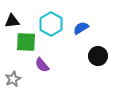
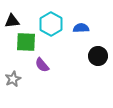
blue semicircle: rotated 28 degrees clockwise
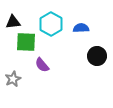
black triangle: moved 1 px right, 1 px down
black circle: moved 1 px left
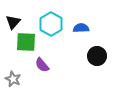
black triangle: rotated 42 degrees counterclockwise
gray star: rotated 21 degrees counterclockwise
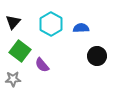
green square: moved 6 px left, 9 px down; rotated 35 degrees clockwise
gray star: rotated 28 degrees counterclockwise
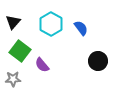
blue semicircle: rotated 56 degrees clockwise
black circle: moved 1 px right, 5 px down
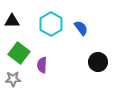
black triangle: moved 1 px left, 1 px up; rotated 49 degrees clockwise
green square: moved 1 px left, 2 px down
black circle: moved 1 px down
purple semicircle: rotated 42 degrees clockwise
